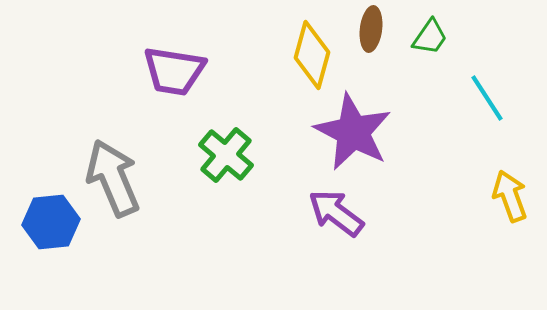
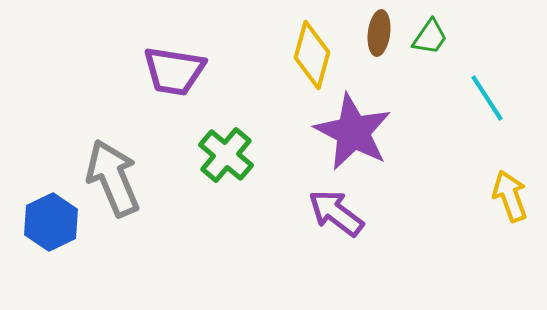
brown ellipse: moved 8 px right, 4 px down
blue hexagon: rotated 20 degrees counterclockwise
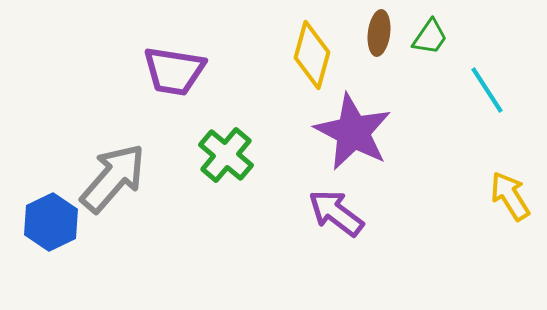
cyan line: moved 8 px up
gray arrow: rotated 64 degrees clockwise
yellow arrow: rotated 12 degrees counterclockwise
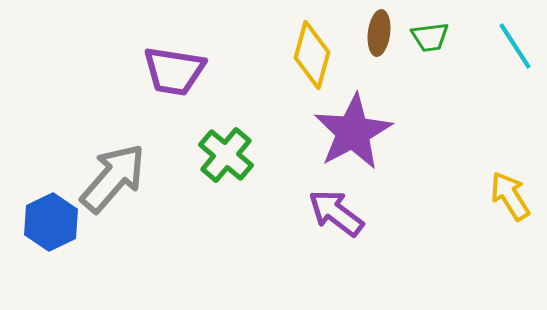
green trapezoid: rotated 48 degrees clockwise
cyan line: moved 28 px right, 44 px up
purple star: rotated 16 degrees clockwise
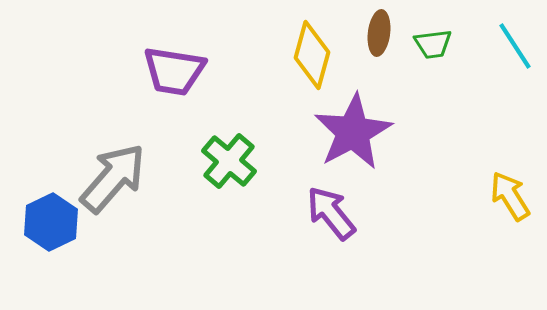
green trapezoid: moved 3 px right, 7 px down
green cross: moved 3 px right, 6 px down
purple arrow: moved 5 px left; rotated 14 degrees clockwise
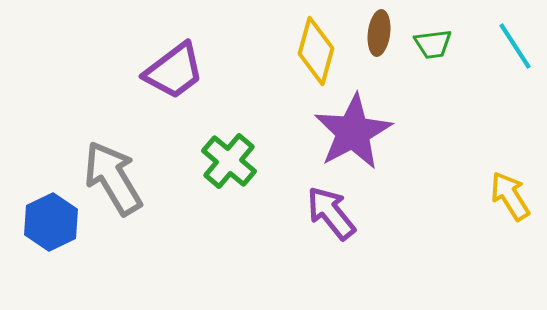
yellow diamond: moved 4 px right, 4 px up
purple trapezoid: rotated 46 degrees counterclockwise
gray arrow: rotated 72 degrees counterclockwise
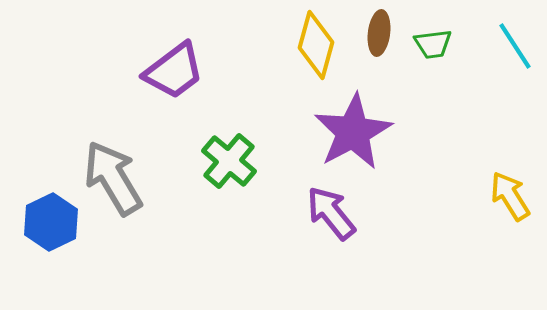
yellow diamond: moved 6 px up
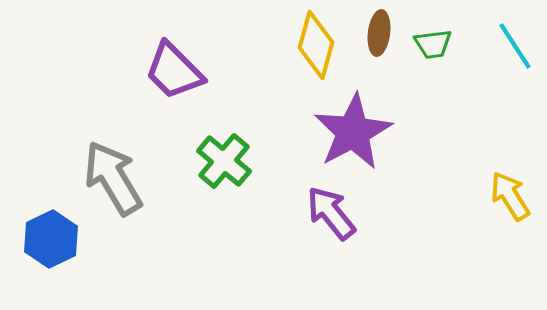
purple trapezoid: rotated 82 degrees clockwise
green cross: moved 5 px left
blue hexagon: moved 17 px down
